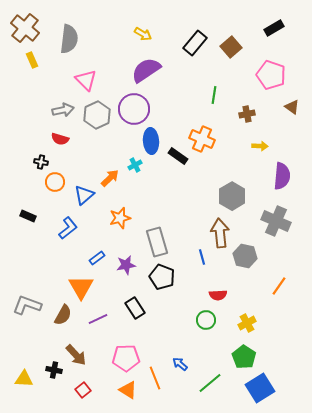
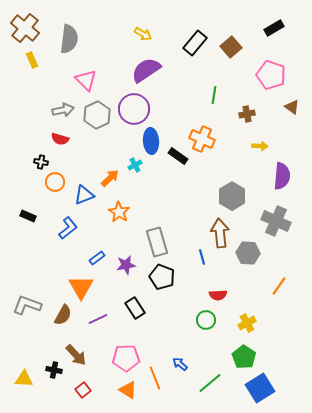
blue triangle at (84, 195): rotated 20 degrees clockwise
orange star at (120, 218): moved 1 px left, 6 px up; rotated 25 degrees counterclockwise
gray hexagon at (245, 256): moved 3 px right, 3 px up; rotated 10 degrees counterclockwise
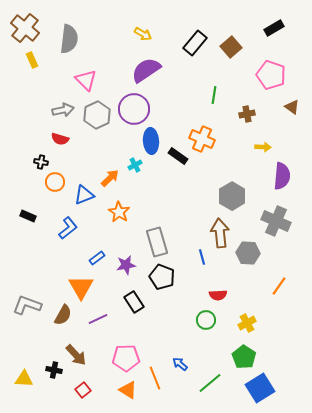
yellow arrow at (260, 146): moved 3 px right, 1 px down
black rectangle at (135, 308): moved 1 px left, 6 px up
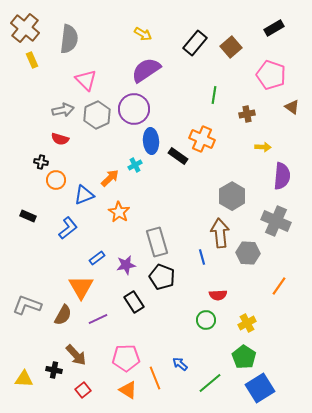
orange circle at (55, 182): moved 1 px right, 2 px up
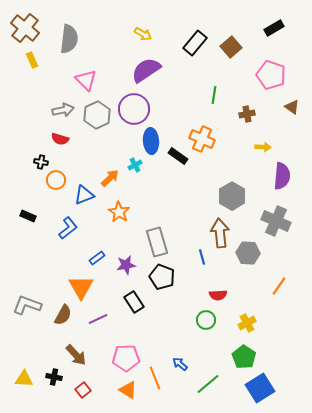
black cross at (54, 370): moved 7 px down
green line at (210, 383): moved 2 px left, 1 px down
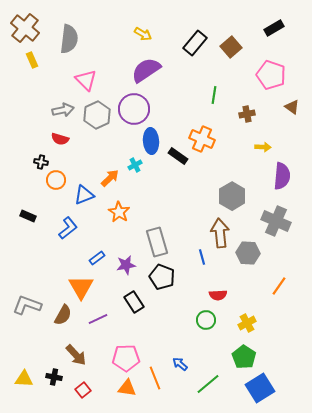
orange triangle at (128, 390): moved 1 px left, 2 px up; rotated 24 degrees counterclockwise
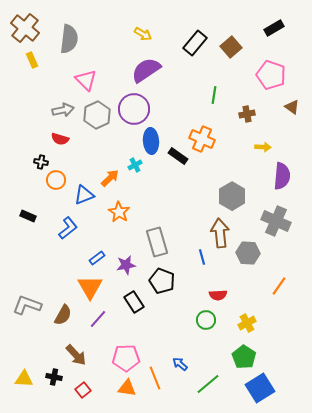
black pentagon at (162, 277): moved 4 px down
orange triangle at (81, 287): moved 9 px right
purple line at (98, 319): rotated 24 degrees counterclockwise
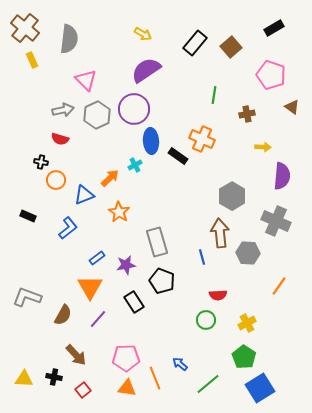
gray L-shape at (27, 305): moved 8 px up
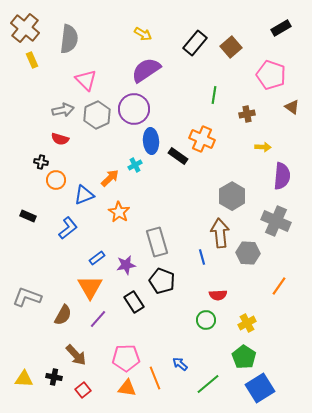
black rectangle at (274, 28): moved 7 px right
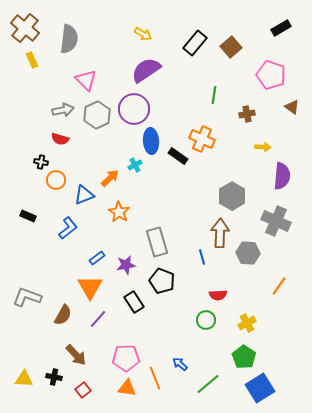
brown arrow at (220, 233): rotated 8 degrees clockwise
